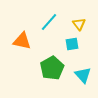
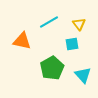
cyan line: rotated 18 degrees clockwise
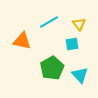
cyan triangle: moved 3 px left
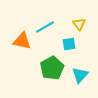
cyan line: moved 4 px left, 5 px down
cyan square: moved 3 px left
cyan triangle: rotated 24 degrees clockwise
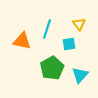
cyan line: moved 2 px right, 2 px down; rotated 42 degrees counterclockwise
